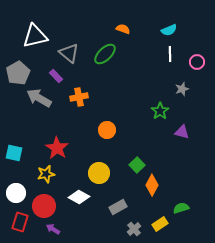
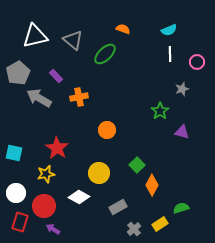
gray triangle: moved 4 px right, 13 px up
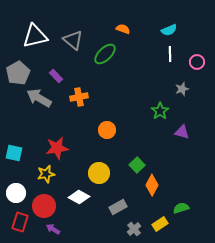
red star: rotated 30 degrees clockwise
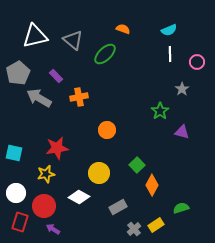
gray star: rotated 16 degrees counterclockwise
yellow rectangle: moved 4 px left, 1 px down
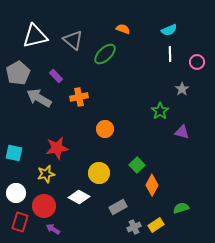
orange circle: moved 2 px left, 1 px up
gray cross: moved 2 px up; rotated 16 degrees clockwise
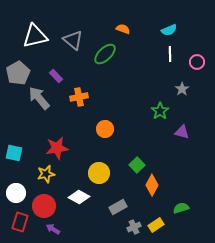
gray arrow: rotated 20 degrees clockwise
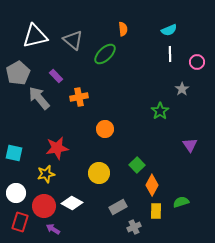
orange semicircle: rotated 64 degrees clockwise
purple triangle: moved 8 px right, 13 px down; rotated 42 degrees clockwise
white diamond: moved 7 px left, 6 px down
green semicircle: moved 6 px up
yellow rectangle: moved 14 px up; rotated 56 degrees counterclockwise
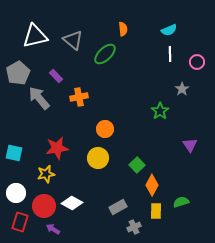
yellow circle: moved 1 px left, 15 px up
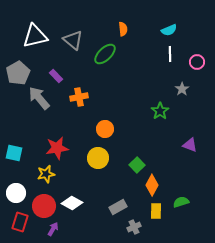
purple triangle: rotated 35 degrees counterclockwise
purple arrow: rotated 88 degrees clockwise
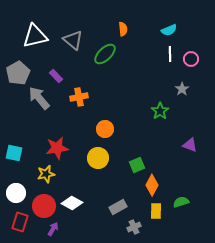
pink circle: moved 6 px left, 3 px up
green square: rotated 21 degrees clockwise
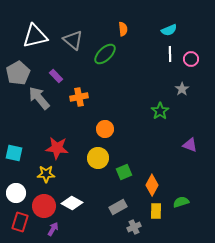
red star: rotated 15 degrees clockwise
green square: moved 13 px left, 7 px down
yellow star: rotated 12 degrees clockwise
